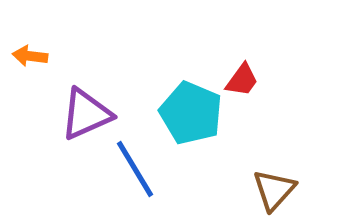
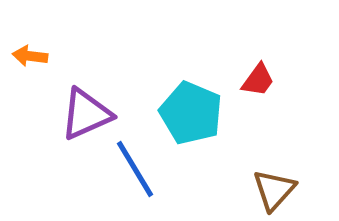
red trapezoid: moved 16 px right
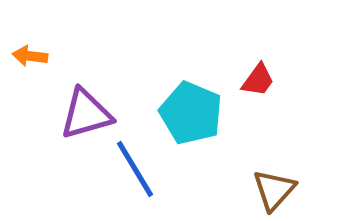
purple triangle: rotated 8 degrees clockwise
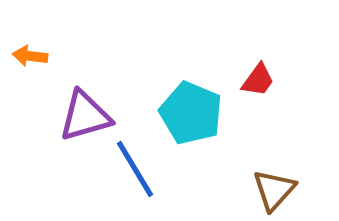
purple triangle: moved 1 px left, 2 px down
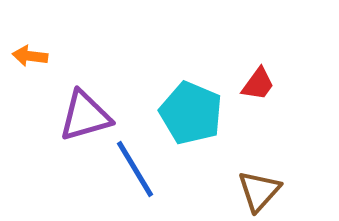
red trapezoid: moved 4 px down
brown triangle: moved 15 px left, 1 px down
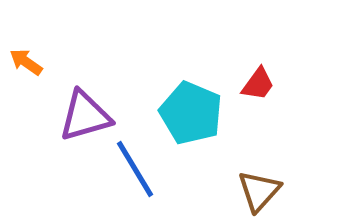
orange arrow: moved 4 px left, 6 px down; rotated 28 degrees clockwise
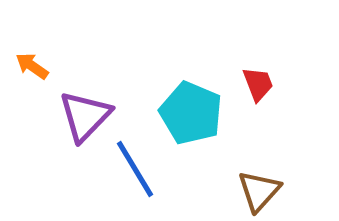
orange arrow: moved 6 px right, 4 px down
red trapezoid: rotated 57 degrees counterclockwise
purple triangle: rotated 30 degrees counterclockwise
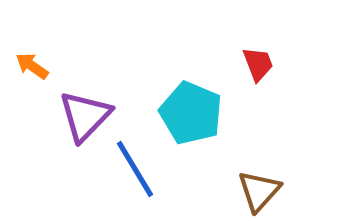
red trapezoid: moved 20 px up
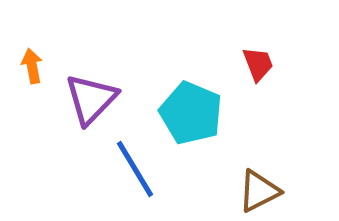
orange arrow: rotated 44 degrees clockwise
purple triangle: moved 6 px right, 17 px up
brown triangle: rotated 21 degrees clockwise
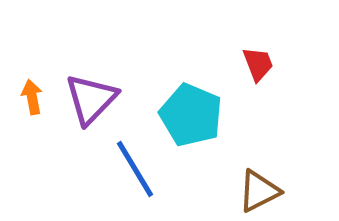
orange arrow: moved 31 px down
cyan pentagon: moved 2 px down
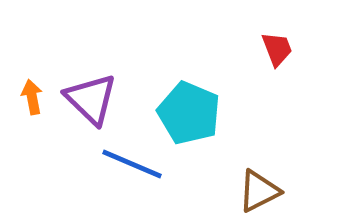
red trapezoid: moved 19 px right, 15 px up
purple triangle: rotated 30 degrees counterclockwise
cyan pentagon: moved 2 px left, 2 px up
blue line: moved 3 px left, 5 px up; rotated 36 degrees counterclockwise
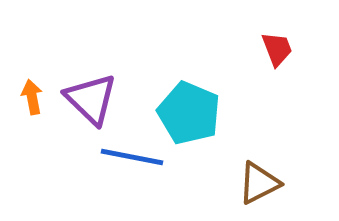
blue line: moved 7 px up; rotated 12 degrees counterclockwise
brown triangle: moved 8 px up
